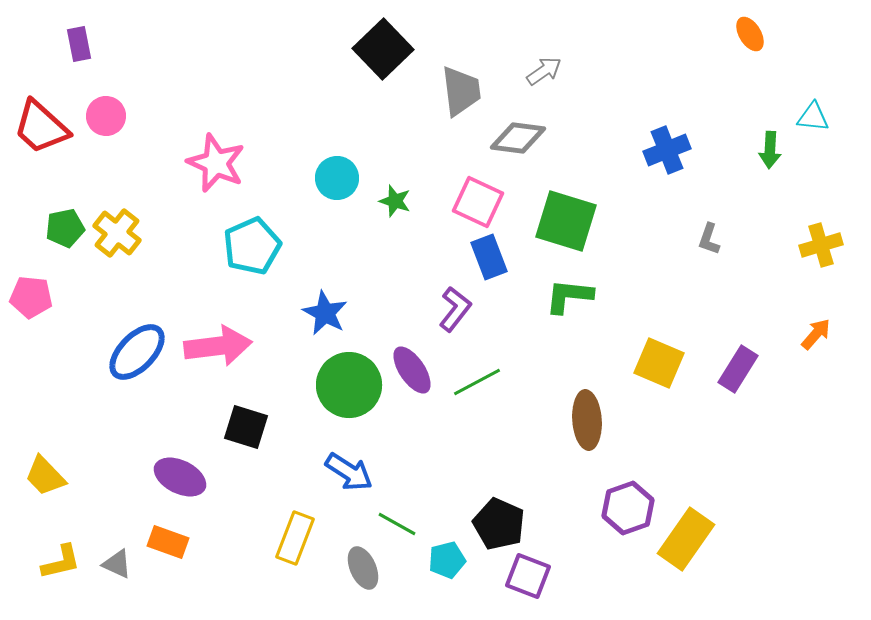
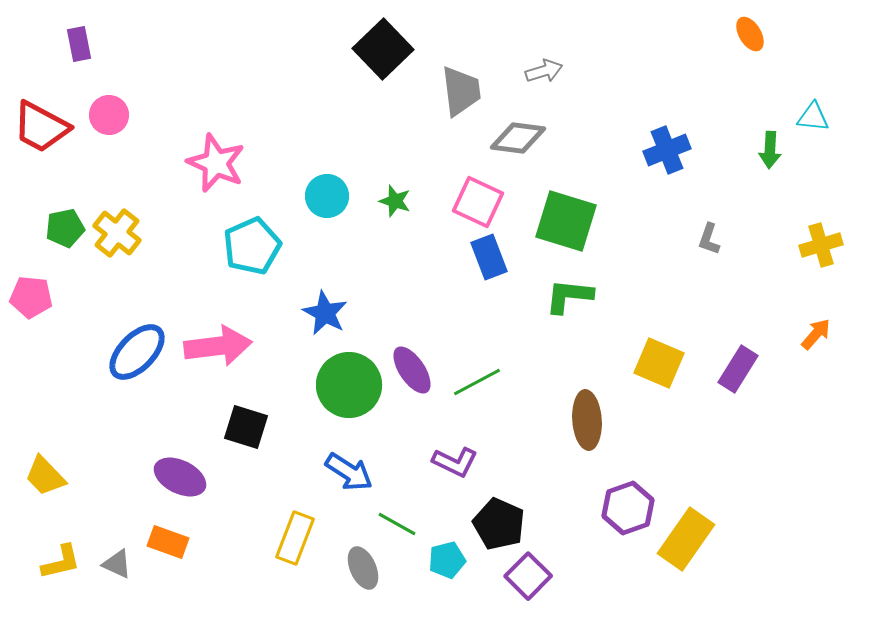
gray arrow at (544, 71): rotated 18 degrees clockwise
pink circle at (106, 116): moved 3 px right, 1 px up
red trapezoid at (41, 127): rotated 14 degrees counterclockwise
cyan circle at (337, 178): moved 10 px left, 18 px down
purple L-shape at (455, 309): moved 153 px down; rotated 78 degrees clockwise
purple square at (528, 576): rotated 24 degrees clockwise
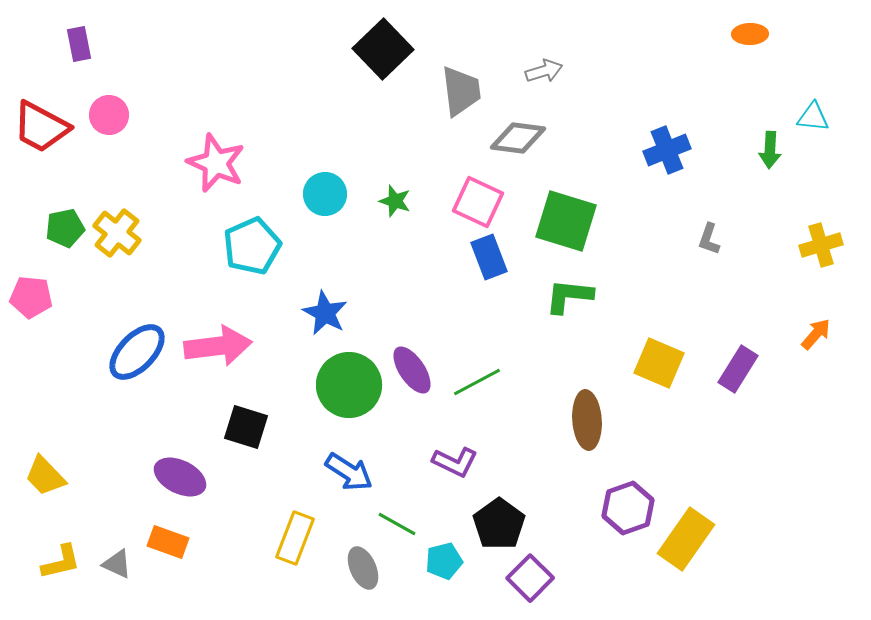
orange ellipse at (750, 34): rotated 60 degrees counterclockwise
cyan circle at (327, 196): moved 2 px left, 2 px up
black pentagon at (499, 524): rotated 12 degrees clockwise
cyan pentagon at (447, 560): moved 3 px left, 1 px down
purple square at (528, 576): moved 2 px right, 2 px down
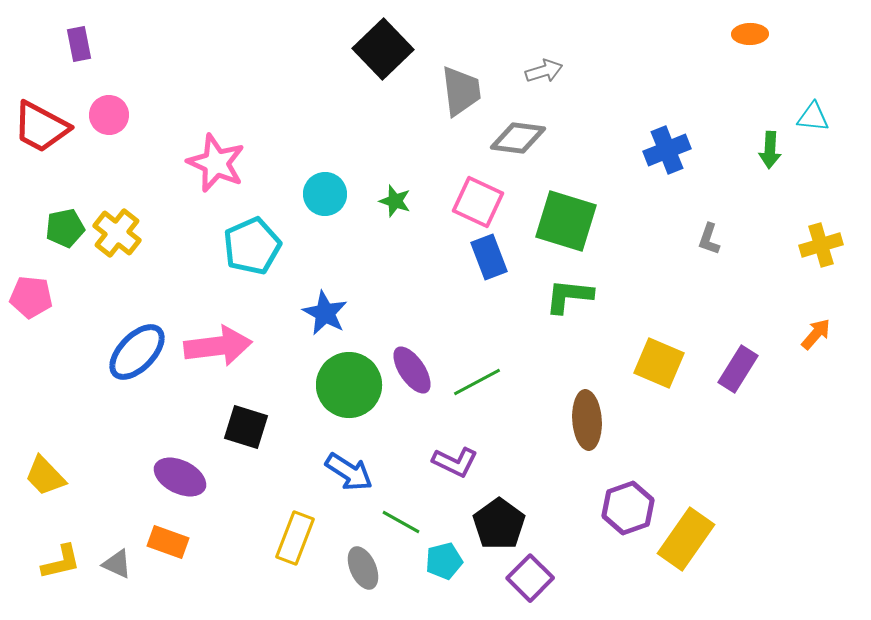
green line at (397, 524): moved 4 px right, 2 px up
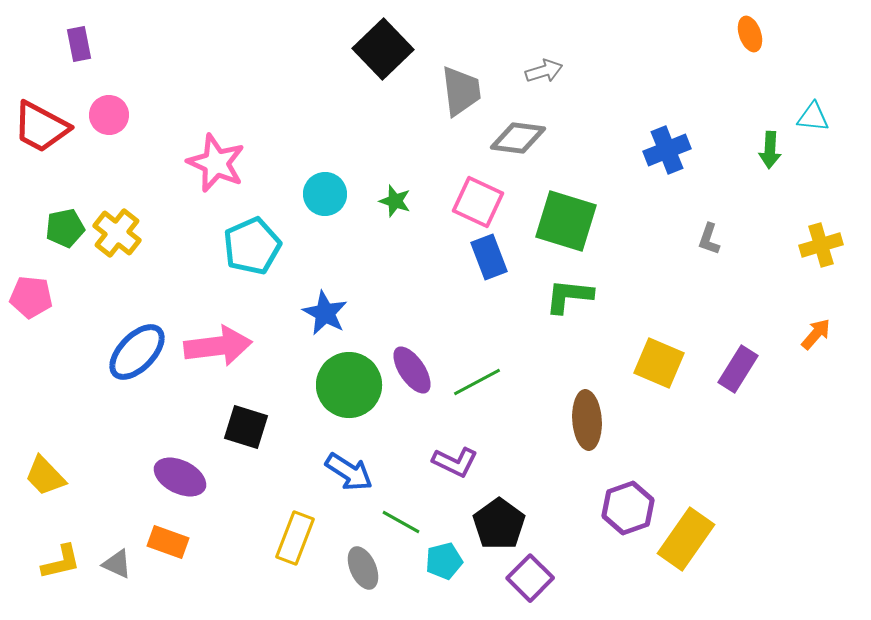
orange ellipse at (750, 34): rotated 72 degrees clockwise
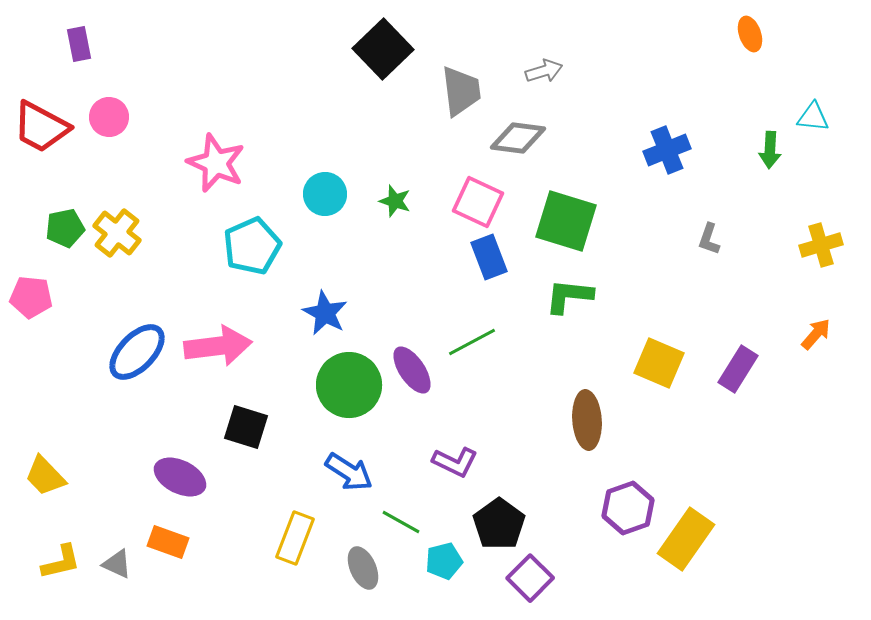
pink circle at (109, 115): moved 2 px down
green line at (477, 382): moved 5 px left, 40 px up
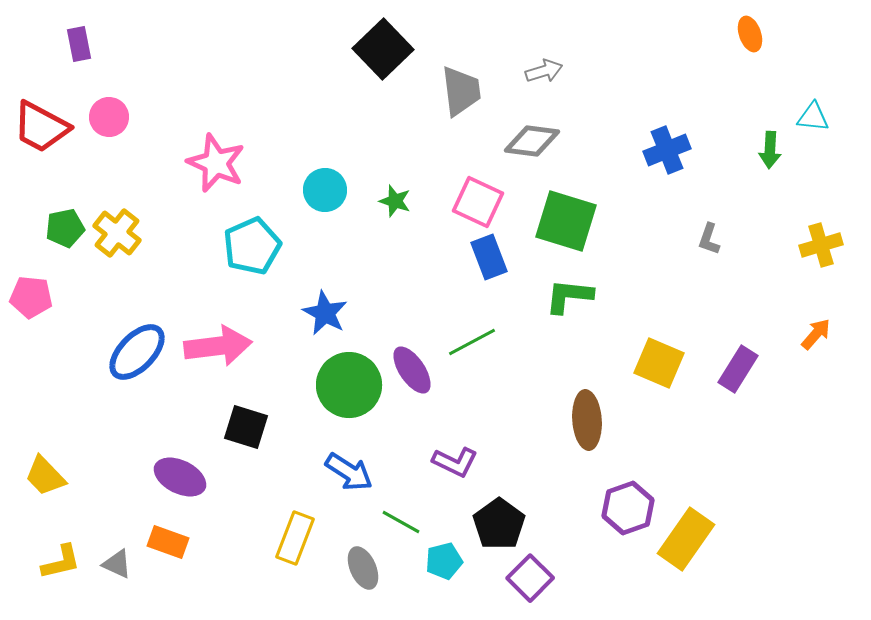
gray diamond at (518, 138): moved 14 px right, 3 px down
cyan circle at (325, 194): moved 4 px up
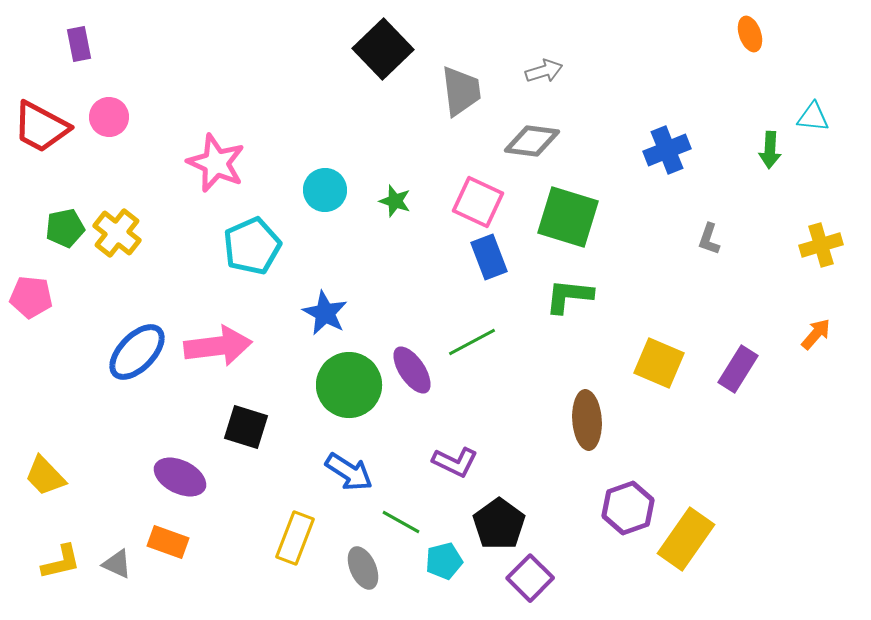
green square at (566, 221): moved 2 px right, 4 px up
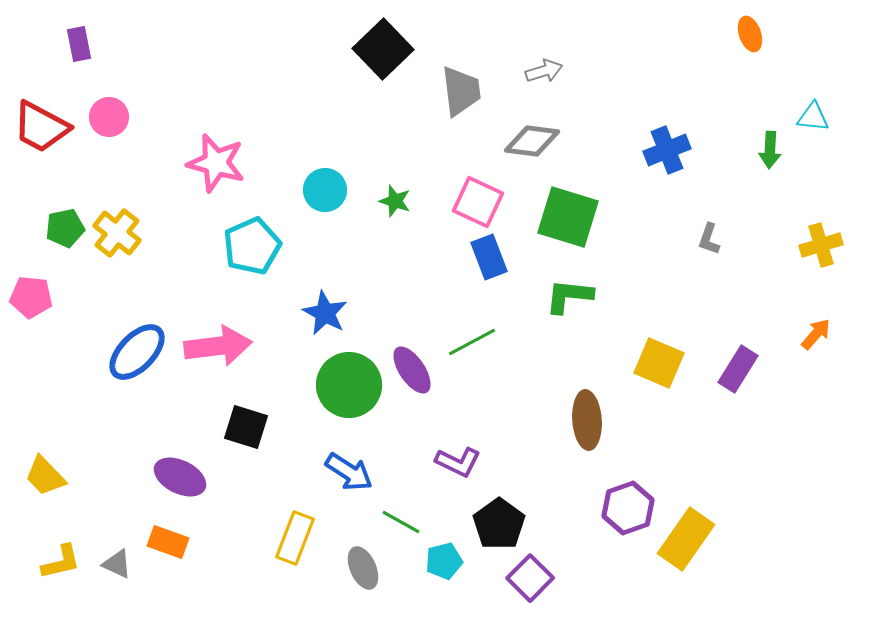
pink star at (216, 163): rotated 8 degrees counterclockwise
purple L-shape at (455, 462): moved 3 px right
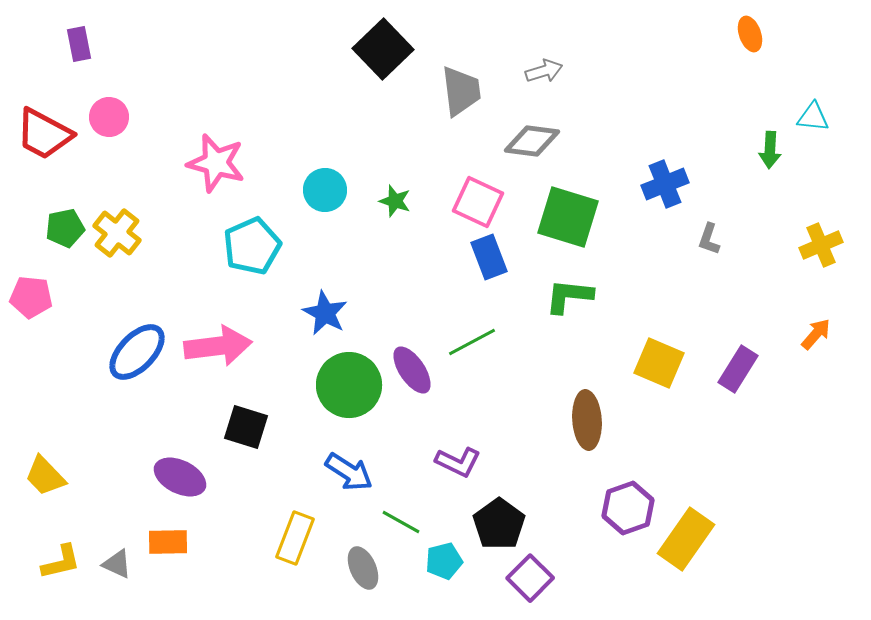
red trapezoid at (41, 127): moved 3 px right, 7 px down
blue cross at (667, 150): moved 2 px left, 34 px down
yellow cross at (821, 245): rotated 6 degrees counterclockwise
orange rectangle at (168, 542): rotated 21 degrees counterclockwise
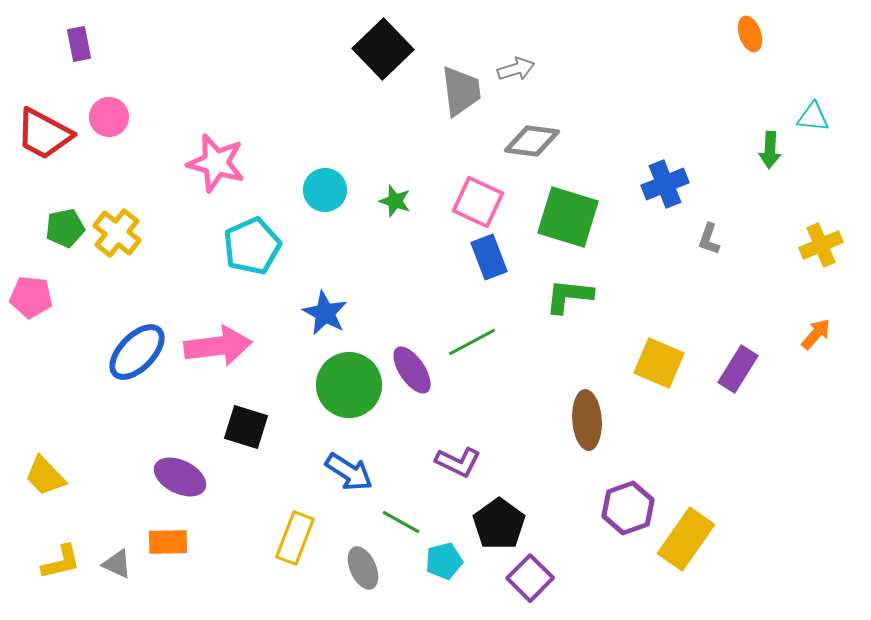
gray arrow at (544, 71): moved 28 px left, 2 px up
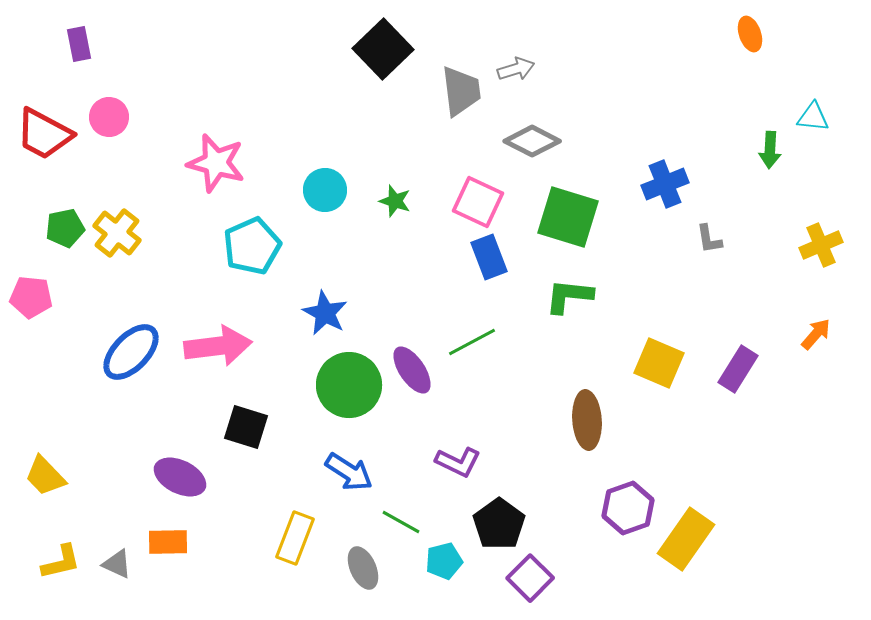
gray diamond at (532, 141): rotated 20 degrees clockwise
gray L-shape at (709, 239): rotated 28 degrees counterclockwise
blue ellipse at (137, 352): moved 6 px left
